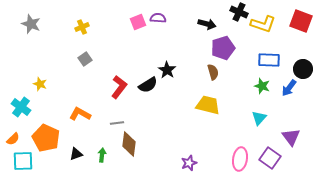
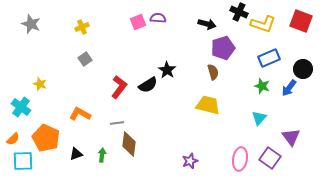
blue rectangle: moved 2 px up; rotated 25 degrees counterclockwise
purple star: moved 1 px right, 2 px up
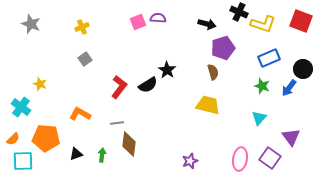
orange pentagon: rotated 20 degrees counterclockwise
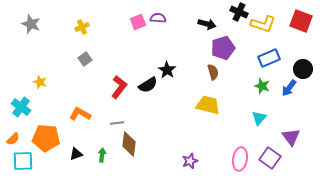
yellow star: moved 2 px up
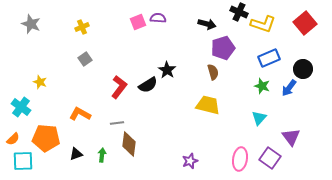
red square: moved 4 px right, 2 px down; rotated 30 degrees clockwise
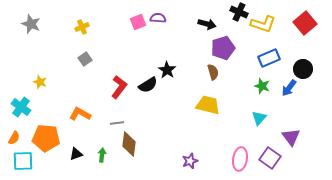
orange semicircle: moved 1 px right, 1 px up; rotated 16 degrees counterclockwise
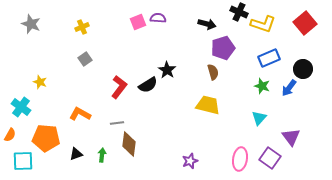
orange semicircle: moved 4 px left, 3 px up
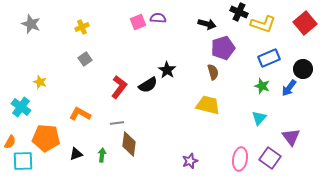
orange semicircle: moved 7 px down
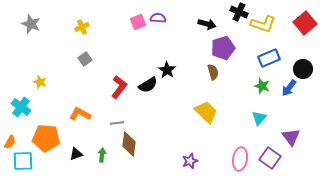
yellow trapezoid: moved 2 px left, 7 px down; rotated 30 degrees clockwise
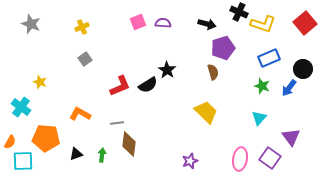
purple semicircle: moved 5 px right, 5 px down
red L-shape: moved 1 px right, 1 px up; rotated 30 degrees clockwise
